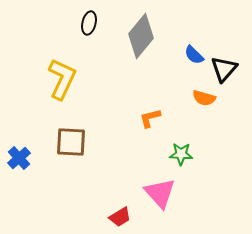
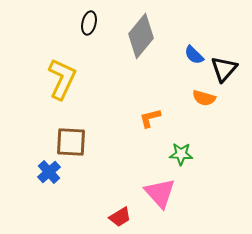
blue cross: moved 30 px right, 14 px down
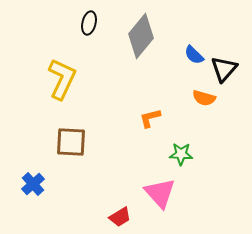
blue cross: moved 16 px left, 12 px down
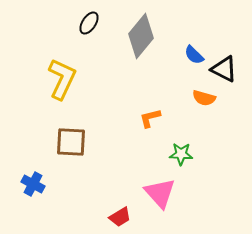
black ellipse: rotated 20 degrees clockwise
black triangle: rotated 44 degrees counterclockwise
blue cross: rotated 20 degrees counterclockwise
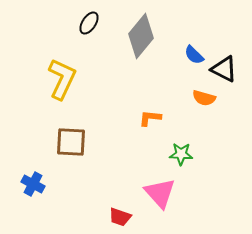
orange L-shape: rotated 20 degrees clockwise
red trapezoid: rotated 50 degrees clockwise
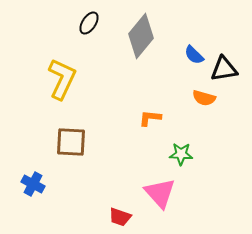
black triangle: rotated 36 degrees counterclockwise
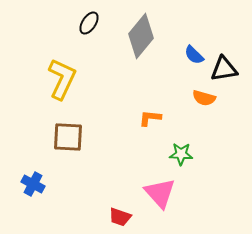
brown square: moved 3 px left, 5 px up
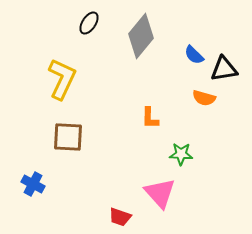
orange L-shape: rotated 95 degrees counterclockwise
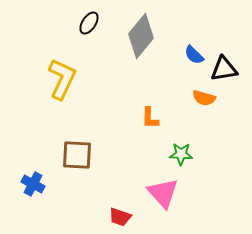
brown square: moved 9 px right, 18 px down
pink triangle: moved 3 px right
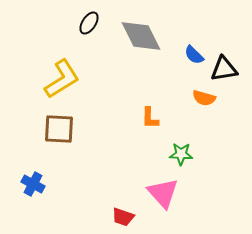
gray diamond: rotated 66 degrees counterclockwise
yellow L-shape: rotated 33 degrees clockwise
brown square: moved 18 px left, 26 px up
red trapezoid: moved 3 px right
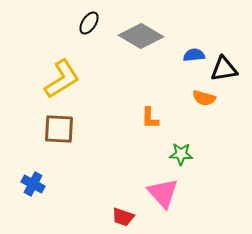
gray diamond: rotated 33 degrees counterclockwise
blue semicircle: rotated 130 degrees clockwise
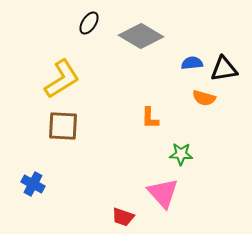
blue semicircle: moved 2 px left, 8 px down
brown square: moved 4 px right, 3 px up
